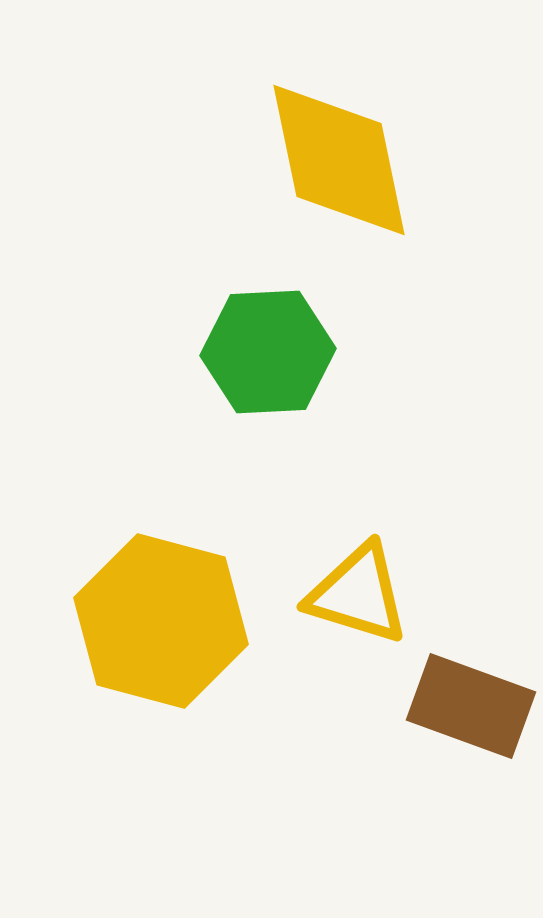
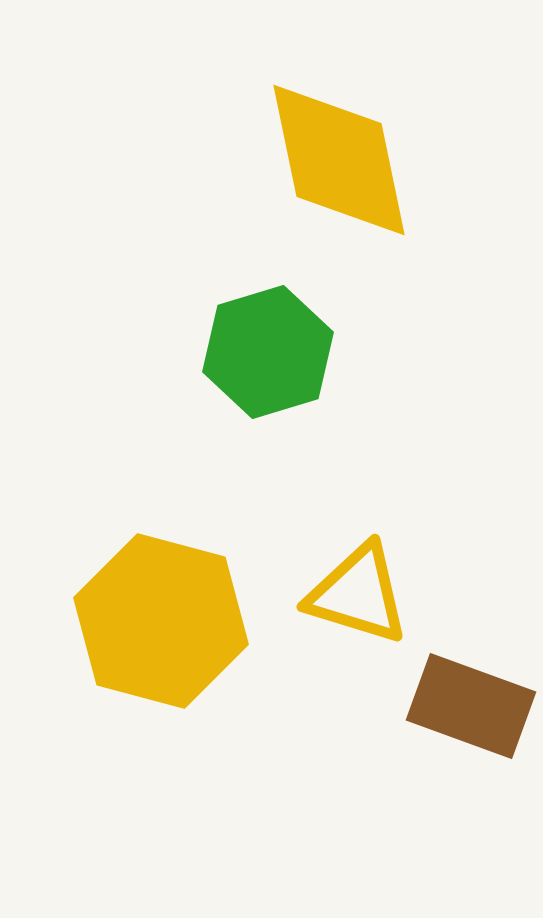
green hexagon: rotated 14 degrees counterclockwise
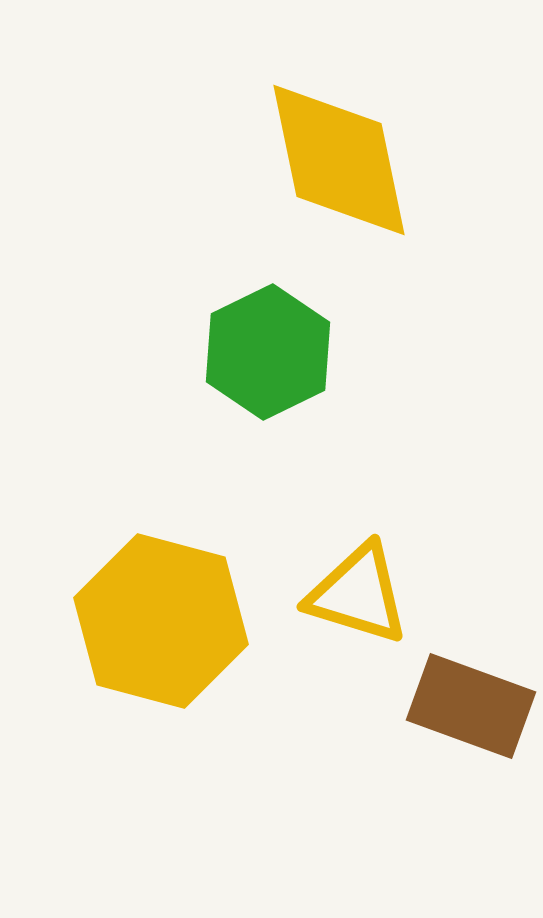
green hexagon: rotated 9 degrees counterclockwise
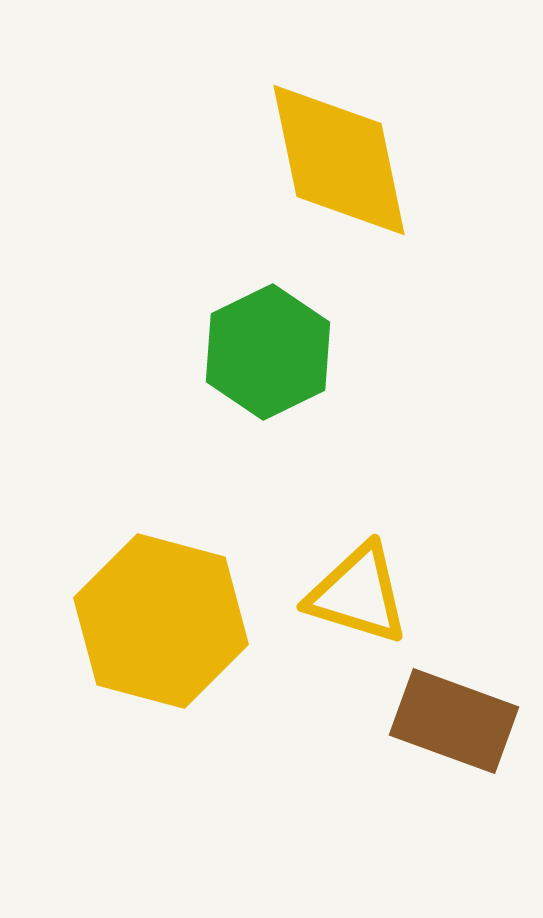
brown rectangle: moved 17 px left, 15 px down
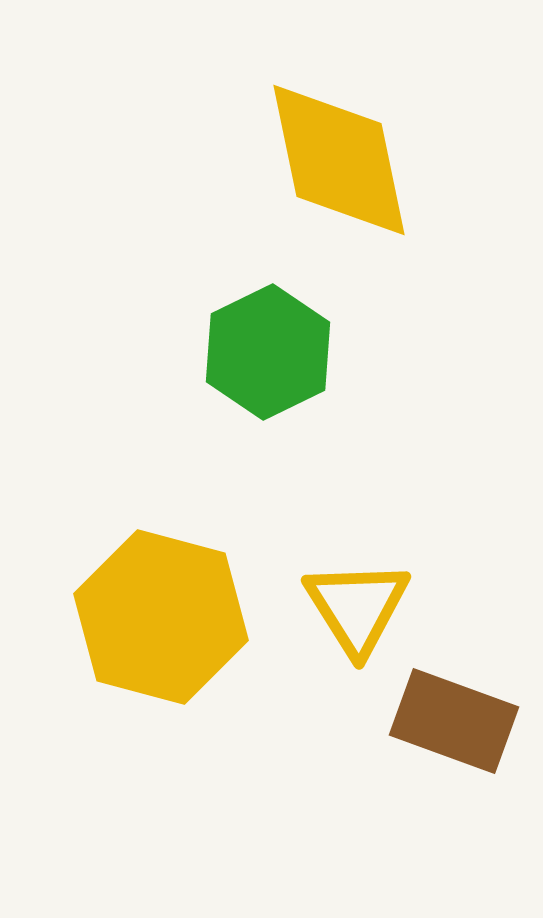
yellow triangle: moved 1 px left, 13 px down; rotated 41 degrees clockwise
yellow hexagon: moved 4 px up
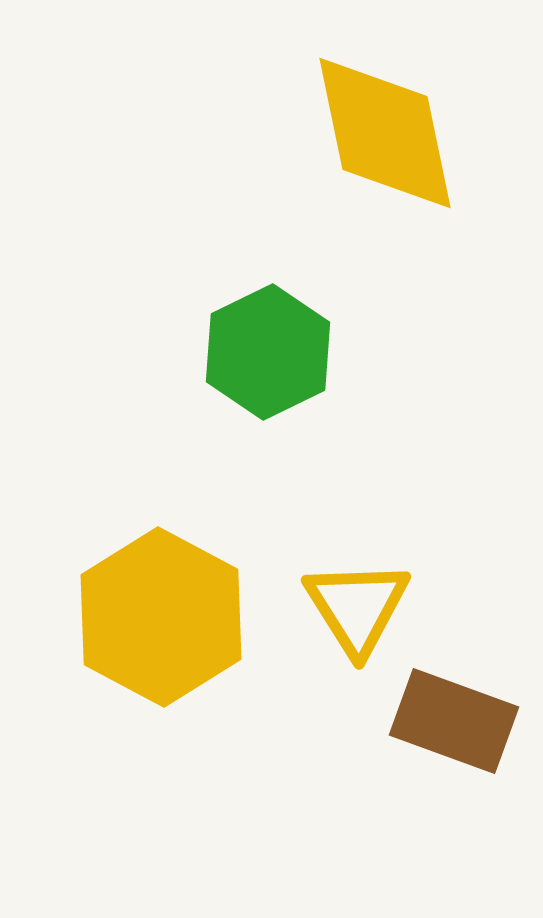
yellow diamond: moved 46 px right, 27 px up
yellow hexagon: rotated 13 degrees clockwise
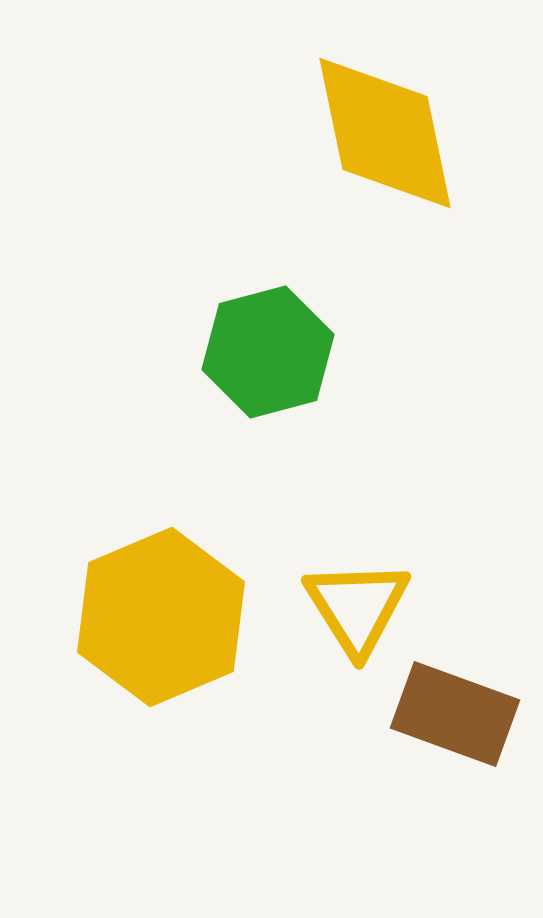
green hexagon: rotated 11 degrees clockwise
yellow hexagon: rotated 9 degrees clockwise
brown rectangle: moved 1 px right, 7 px up
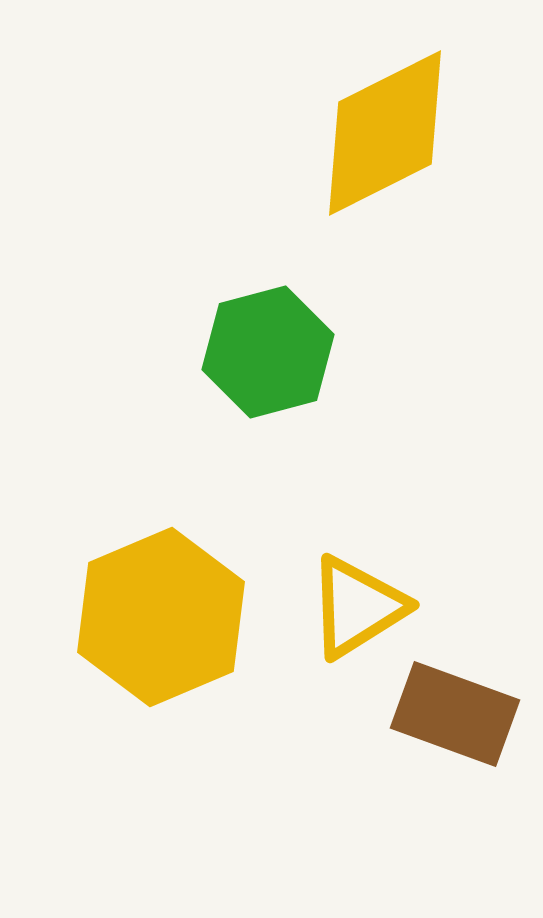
yellow diamond: rotated 75 degrees clockwise
yellow triangle: rotated 30 degrees clockwise
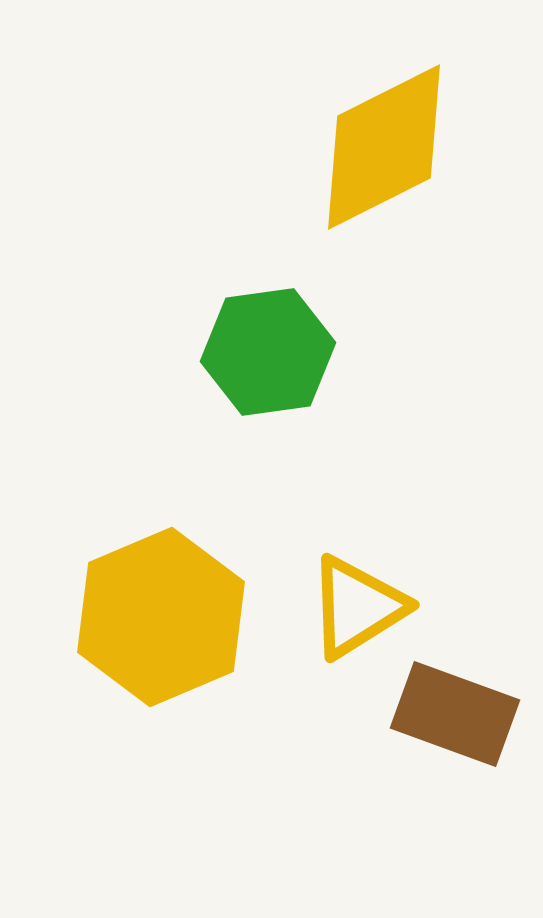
yellow diamond: moved 1 px left, 14 px down
green hexagon: rotated 7 degrees clockwise
